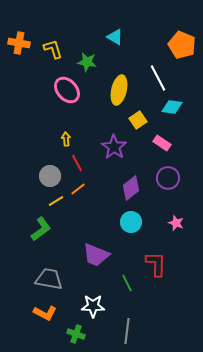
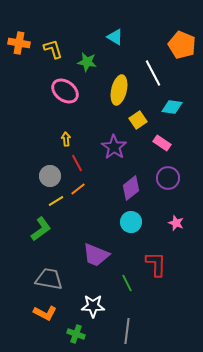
white line: moved 5 px left, 5 px up
pink ellipse: moved 2 px left, 1 px down; rotated 12 degrees counterclockwise
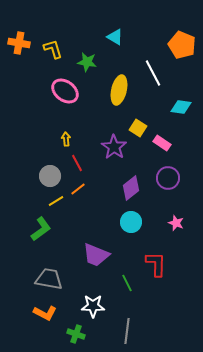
cyan diamond: moved 9 px right
yellow square: moved 8 px down; rotated 24 degrees counterclockwise
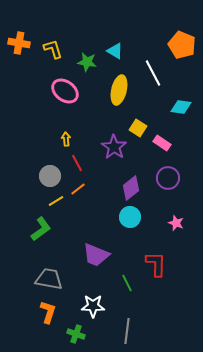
cyan triangle: moved 14 px down
cyan circle: moved 1 px left, 5 px up
orange L-shape: moved 3 px right, 1 px up; rotated 100 degrees counterclockwise
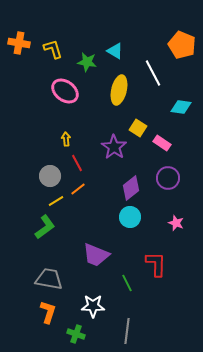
green L-shape: moved 4 px right, 2 px up
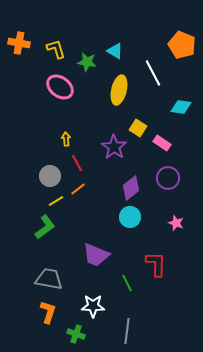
yellow L-shape: moved 3 px right
pink ellipse: moved 5 px left, 4 px up
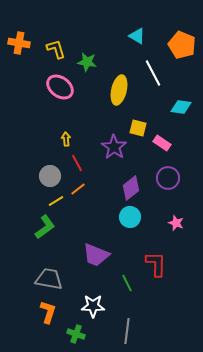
cyan triangle: moved 22 px right, 15 px up
yellow square: rotated 18 degrees counterclockwise
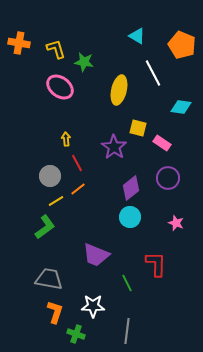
green star: moved 3 px left
orange L-shape: moved 7 px right
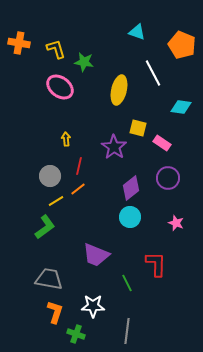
cyan triangle: moved 4 px up; rotated 12 degrees counterclockwise
red line: moved 2 px right, 3 px down; rotated 42 degrees clockwise
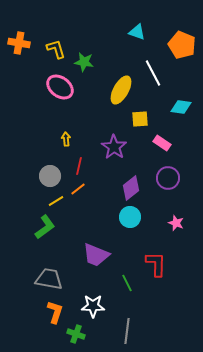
yellow ellipse: moved 2 px right; rotated 16 degrees clockwise
yellow square: moved 2 px right, 9 px up; rotated 18 degrees counterclockwise
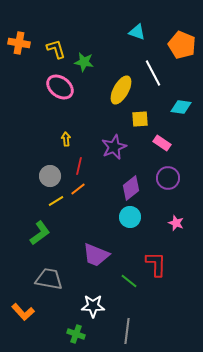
purple star: rotated 15 degrees clockwise
green L-shape: moved 5 px left, 6 px down
green line: moved 2 px right, 2 px up; rotated 24 degrees counterclockwise
orange L-shape: moved 32 px left; rotated 120 degrees clockwise
